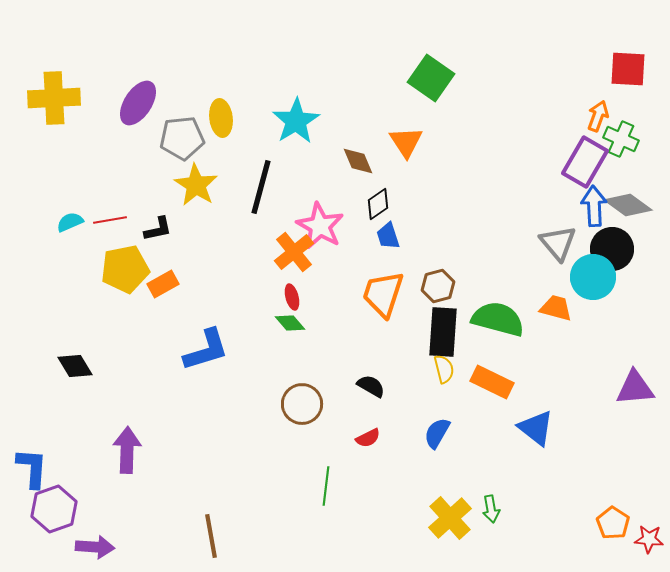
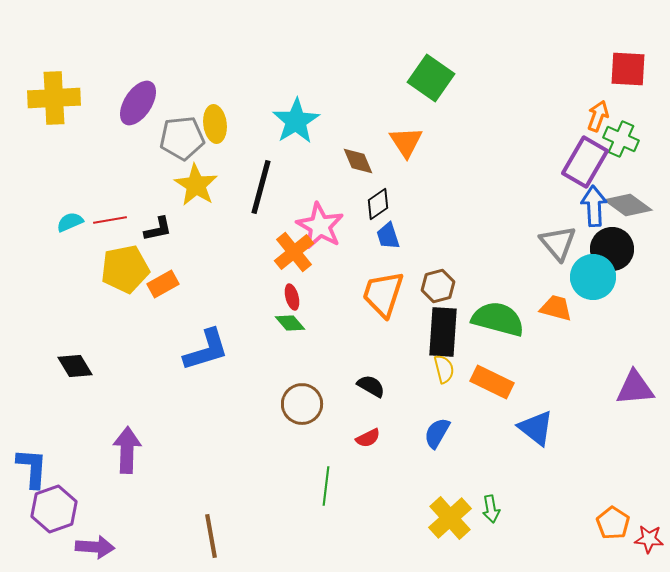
yellow ellipse at (221, 118): moved 6 px left, 6 px down
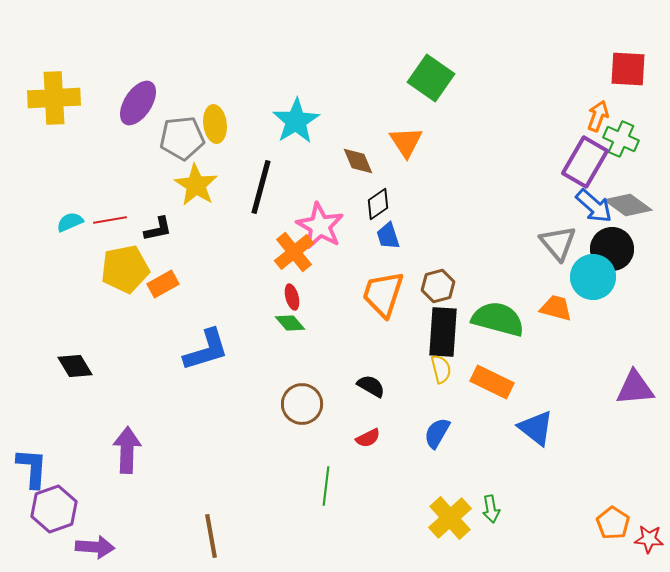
blue arrow at (594, 206): rotated 135 degrees clockwise
yellow semicircle at (444, 369): moved 3 px left
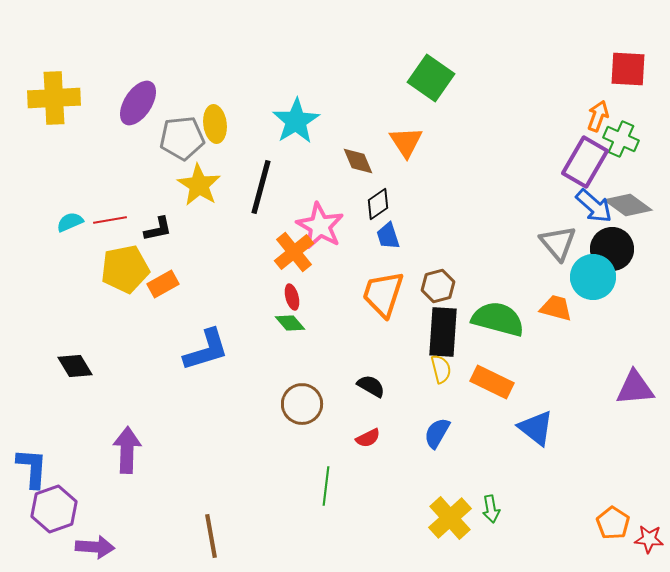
yellow star at (196, 185): moved 3 px right
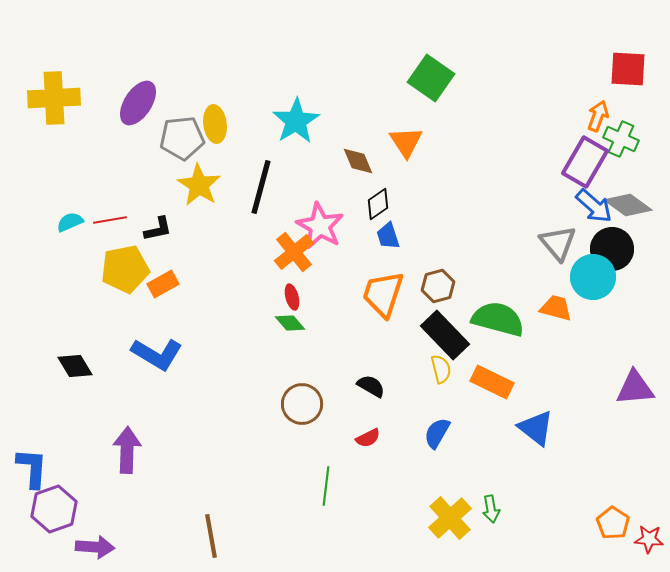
black rectangle at (443, 332): moved 2 px right, 3 px down; rotated 48 degrees counterclockwise
blue L-shape at (206, 350): moved 49 px left, 4 px down; rotated 48 degrees clockwise
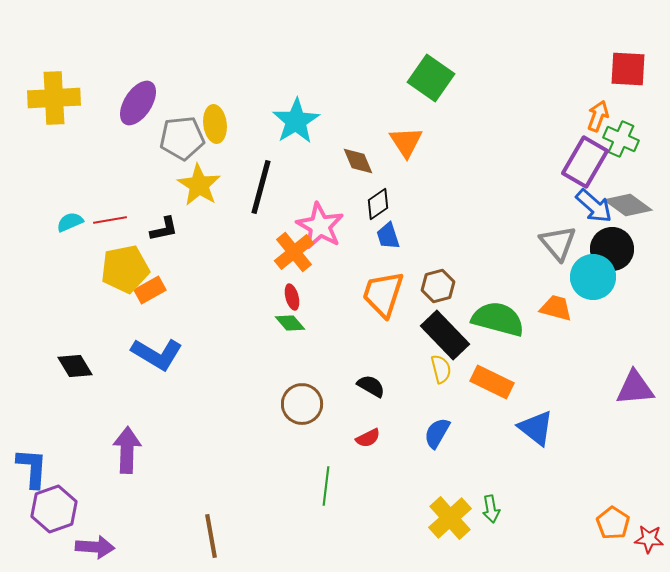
black L-shape at (158, 229): moved 6 px right
orange rectangle at (163, 284): moved 13 px left, 6 px down
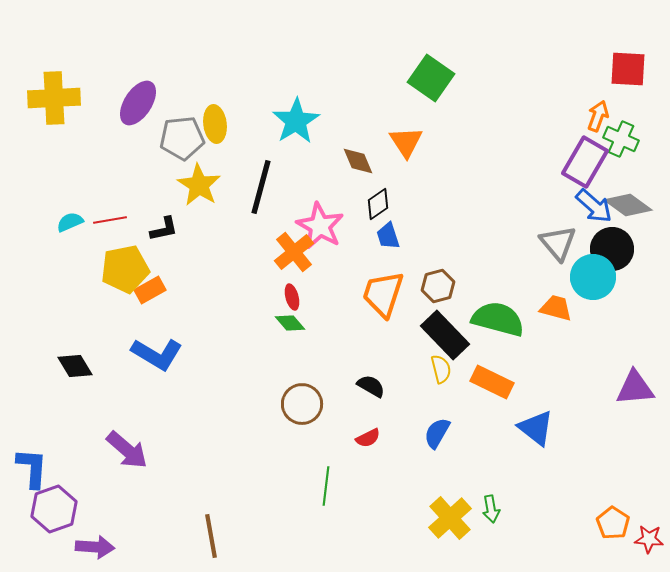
purple arrow at (127, 450): rotated 129 degrees clockwise
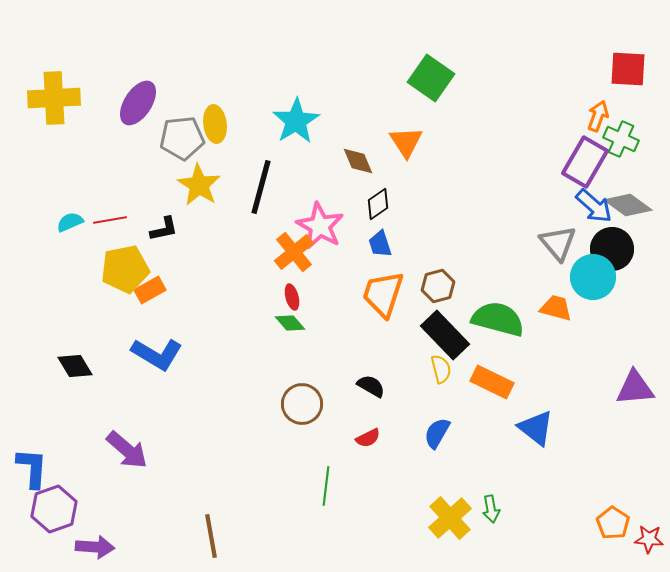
blue trapezoid at (388, 236): moved 8 px left, 8 px down
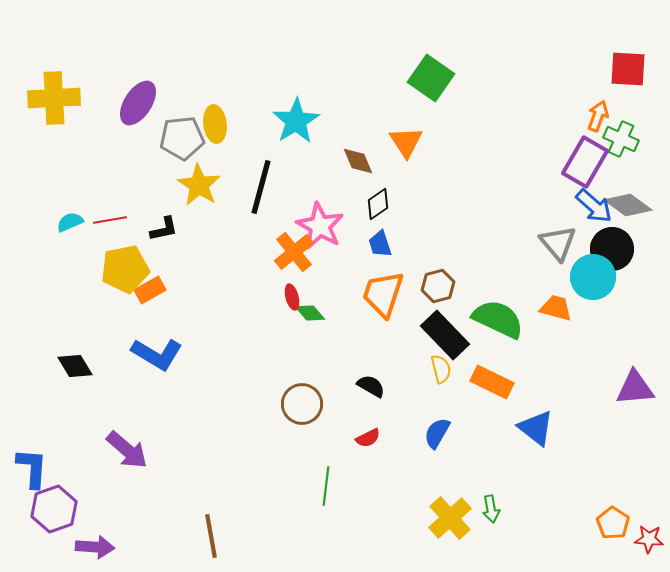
green semicircle at (498, 319): rotated 10 degrees clockwise
green diamond at (290, 323): moved 20 px right, 10 px up
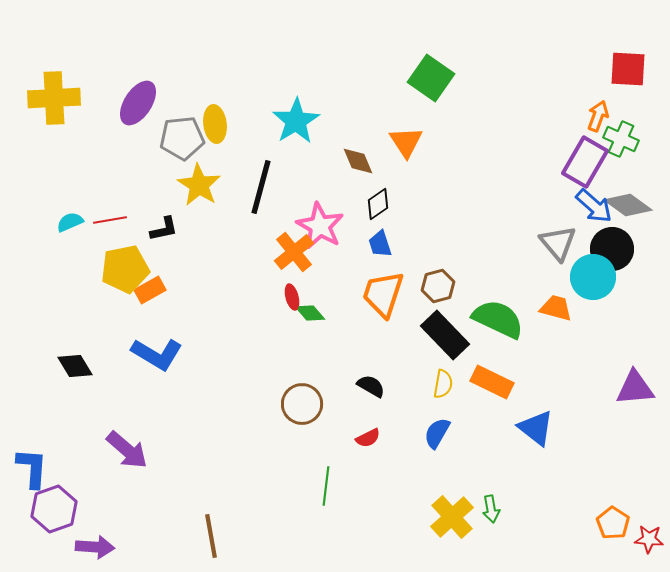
yellow semicircle at (441, 369): moved 2 px right, 15 px down; rotated 24 degrees clockwise
yellow cross at (450, 518): moved 2 px right, 1 px up
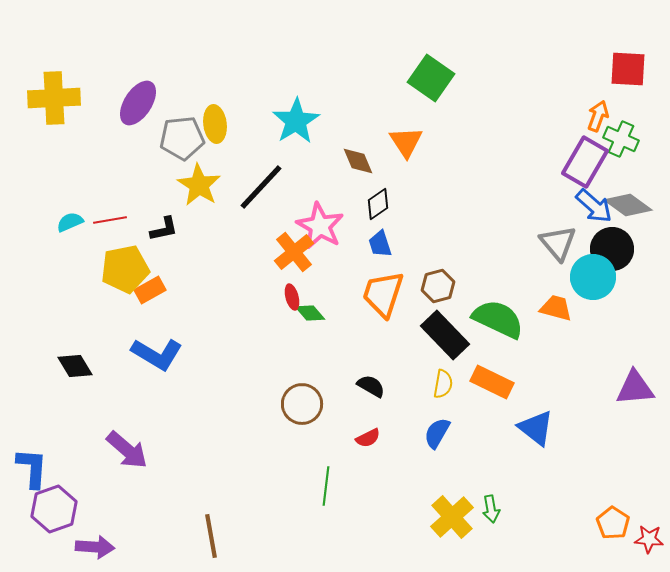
black line at (261, 187): rotated 28 degrees clockwise
